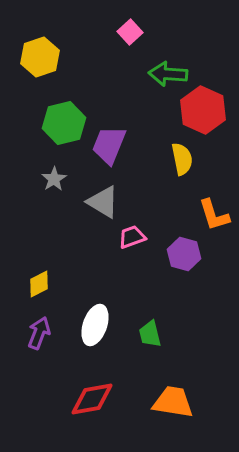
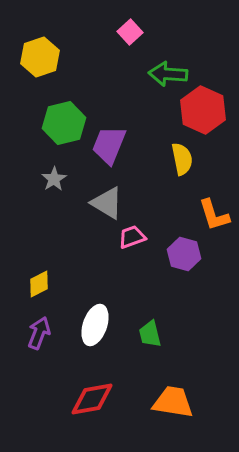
gray triangle: moved 4 px right, 1 px down
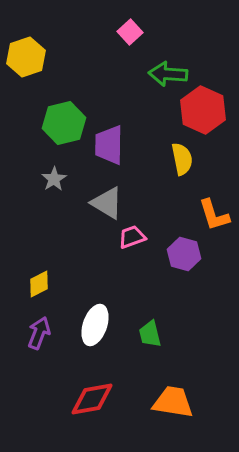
yellow hexagon: moved 14 px left
purple trapezoid: rotated 21 degrees counterclockwise
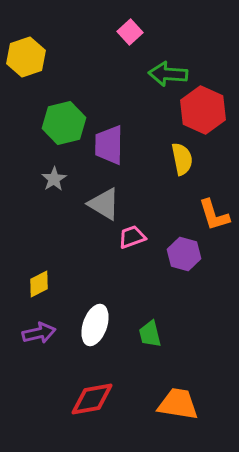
gray triangle: moved 3 px left, 1 px down
purple arrow: rotated 56 degrees clockwise
orange trapezoid: moved 5 px right, 2 px down
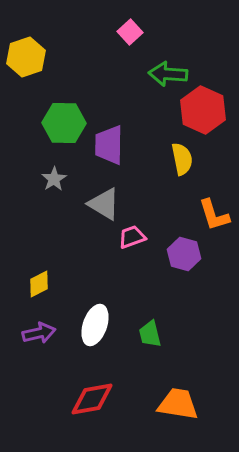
green hexagon: rotated 15 degrees clockwise
